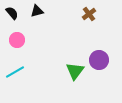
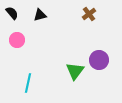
black triangle: moved 3 px right, 4 px down
cyan line: moved 13 px right, 11 px down; rotated 48 degrees counterclockwise
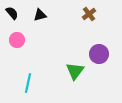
purple circle: moved 6 px up
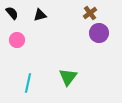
brown cross: moved 1 px right, 1 px up
purple circle: moved 21 px up
green triangle: moved 7 px left, 6 px down
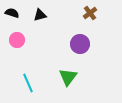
black semicircle: rotated 32 degrees counterclockwise
purple circle: moved 19 px left, 11 px down
cyan line: rotated 36 degrees counterclockwise
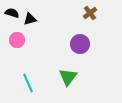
black triangle: moved 10 px left, 4 px down
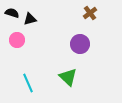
green triangle: rotated 24 degrees counterclockwise
